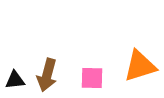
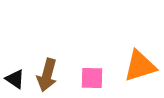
black triangle: moved 1 px up; rotated 40 degrees clockwise
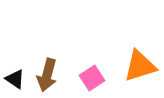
pink square: rotated 35 degrees counterclockwise
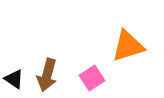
orange triangle: moved 12 px left, 20 px up
black triangle: moved 1 px left
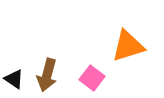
pink square: rotated 20 degrees counterclockwise
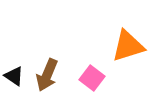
brown arrow: rotated 8 degrees clockwise
black triangle: moved 3 px up
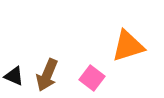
black triangle: rotated 10 degrees counterclockwise
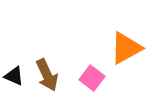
orange triangle: moved 2 px left, 2 px down; rotated 12 degrees counterclockwise
brown arrow: rotated 48 degrees counterclockwise
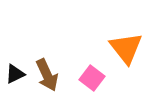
orange triangle: rotated 39 degrees counterclockwise
black triangle: moved 1 px right, 2 px up; rotated 50 degrees counterclockwise
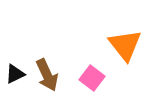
orange triangle: moved 1 px left, 3 px up
